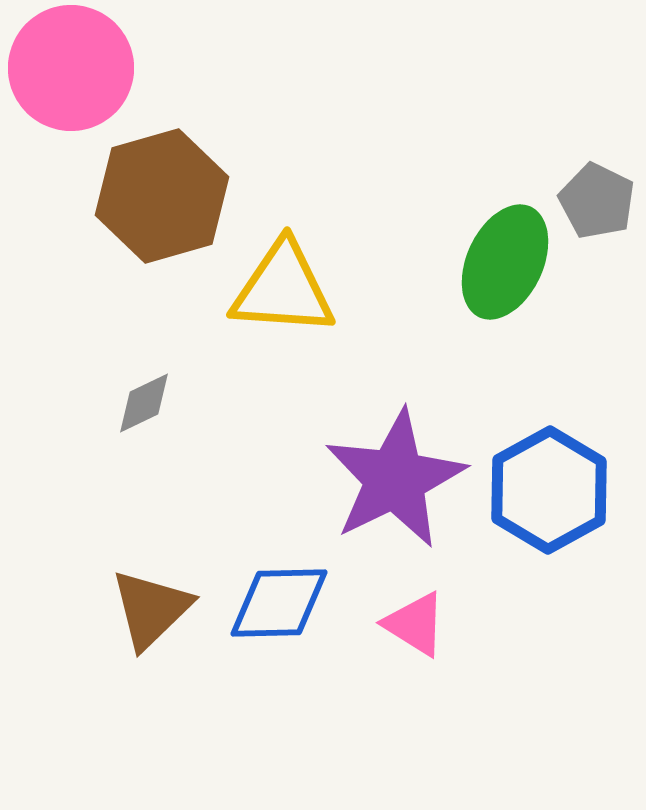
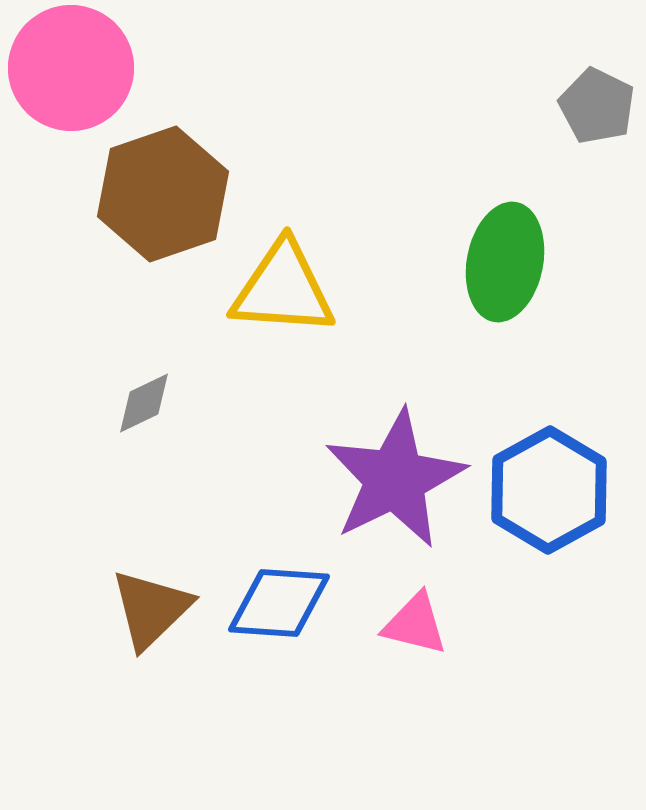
brown hexagon: moved 1 px right, 2 px up; rotated 3 degrees counterclockwise
gray pentagon: moved 95 px up
green ellipse: rotated 14 degrees counterclockwise
blue diamond: rotated 5 degrees clockwise
pink triangle: rotated 18 degrees counterclockwise
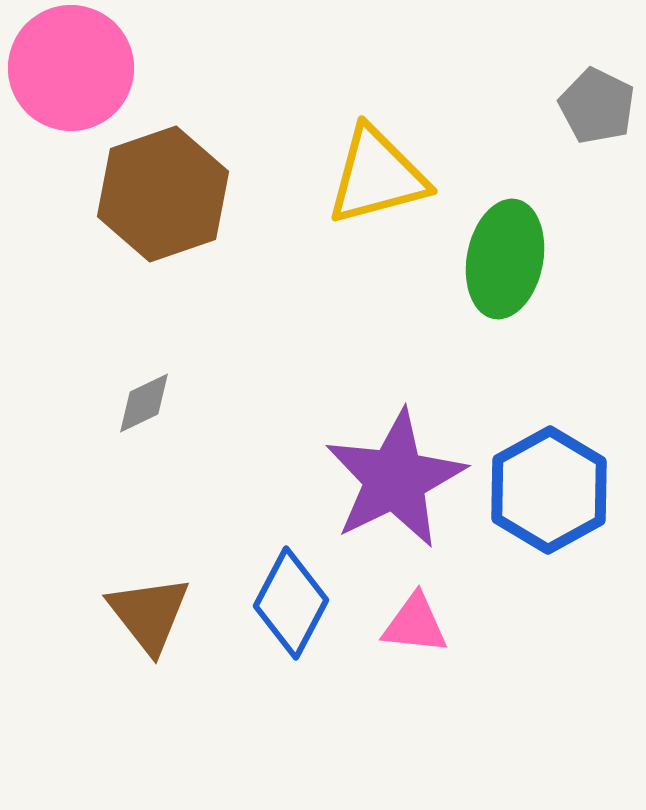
green ellipse: moved 3 px up
yellow triangle: moved 94 px right, 113 px up; rotated 19 degrees counterclockwise
blue diamond: moved 12 px right; rotated 66 degrees counterclockwise
brown triangle: moved 2 px left, 5 px down; rotated 24 degrees counterclockwise
pink triangle: rotated 8 degrees counterclockwise
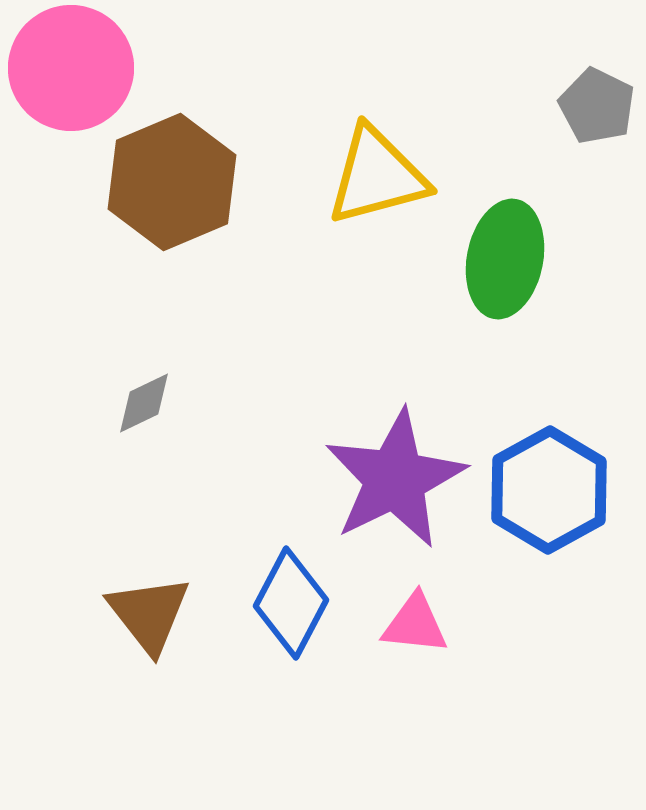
brown hexagon: moved 9 px right, 12 px up; rotated 4 degrees counterclockwise
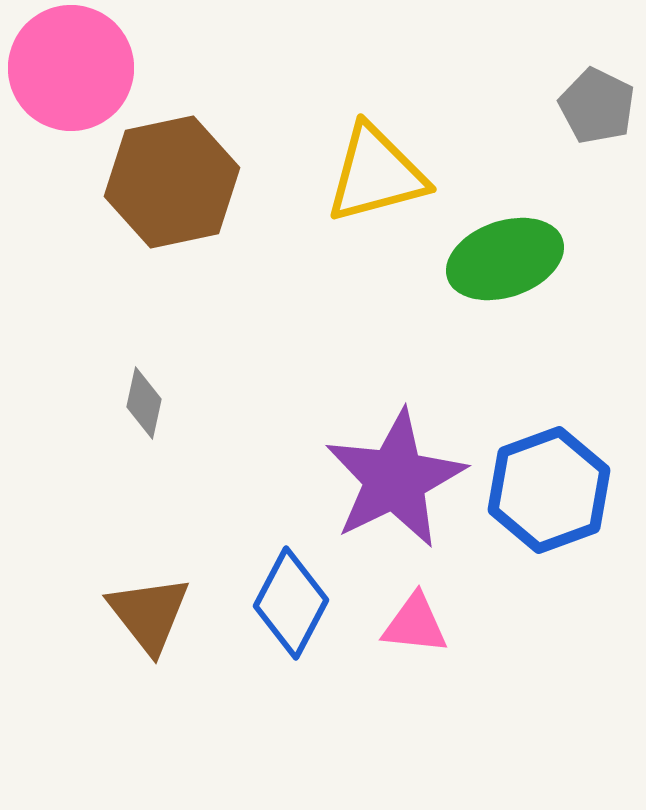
yellow triangle: moved 1 px left, 2 px up
brown hexagon: rotated 11 degrees clockwise
green ellipse: rotated 60 degrees clockwise
gray diamond: rotated 52 degrees counterclockwise
blue hexagon: rotated 9 degrees clockwise
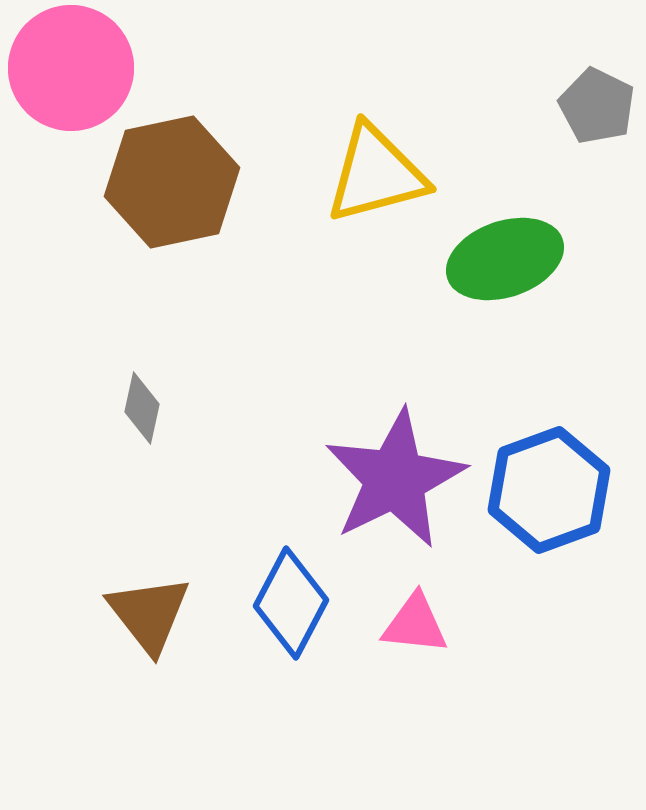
gray diamond: moved 2 px left, 5 px down
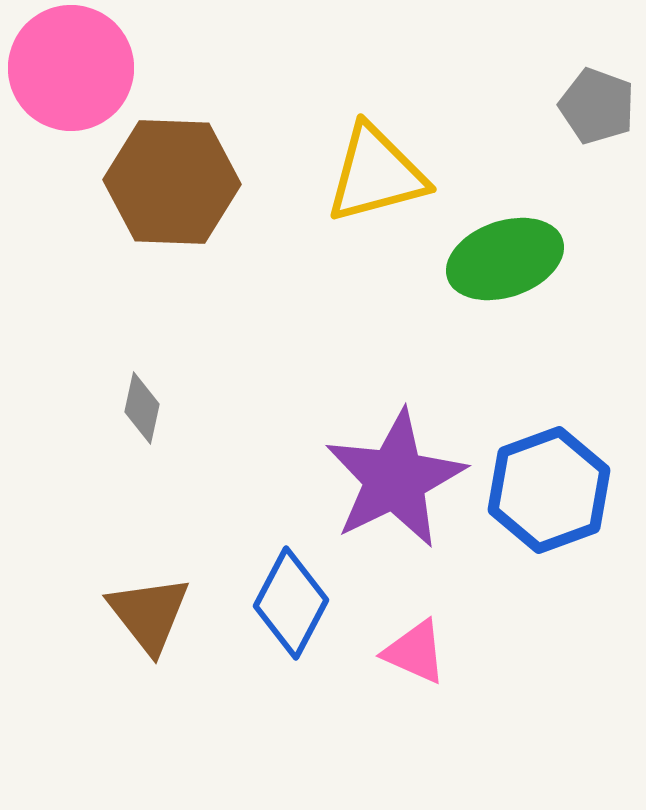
gray pentagon: rotated 6 degrees counterclockwise
brown hexagon: rotated 14 degrees clockwise
pink triangle: moved 28 px down; rotated 18 degrees clockwise
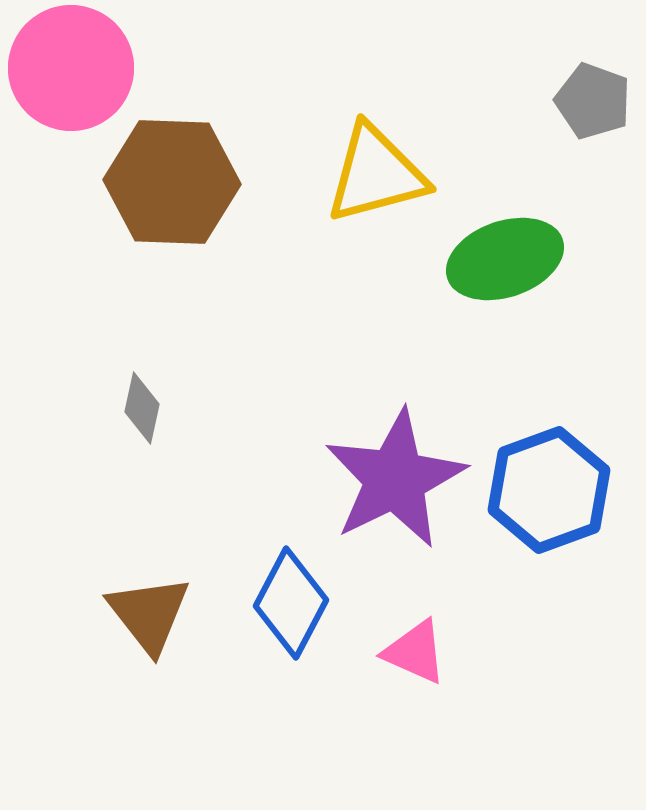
gray pentagon: moved 4 px left, 5 px up
